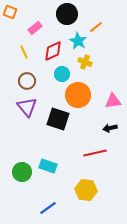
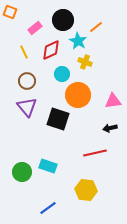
black circle: moved 4 px left, 6 px down
red diamond: moved 2 px left, 1 px up
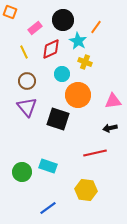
orange line: rotated 16 degrees counterclockwise
red diamond: moved 1 px up
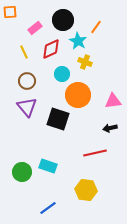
orange square: rotated 24 degrees counterclockwise
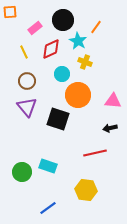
pink triangle: rotated 12 degrees clockwise
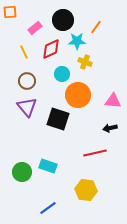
cyan star: moved 1 px left; rotated 30 degrees counterclockwise
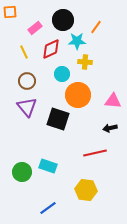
yellow cross: rotated 16 degrees counterclockwise
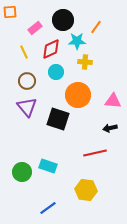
cyan circle: moved 6 px left, 2 px up
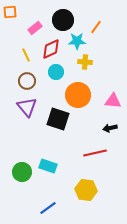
yellow line: moved 2 px right, 3 px down
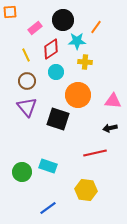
red diamond: rotated 10 degrees counterclockwise
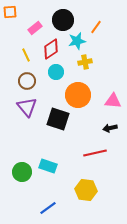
cyan star: rotated 12 degrees counterclockwise
yellow cross: rotated 16 degrees counterclockwise
